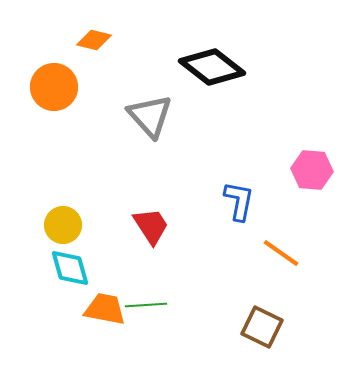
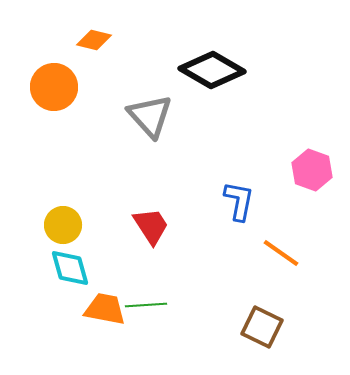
black diamond: moved 3 px down; rotated 8 degrees counterclockwise
pink hexagon: rotated 15 degrees clockwise
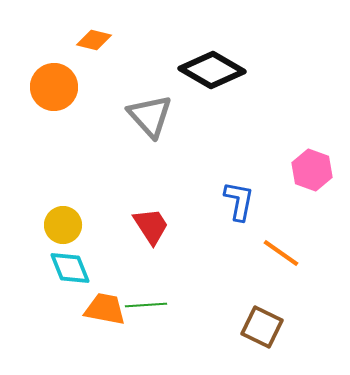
cyan diamond: rotated 6 degrees counterclockwise
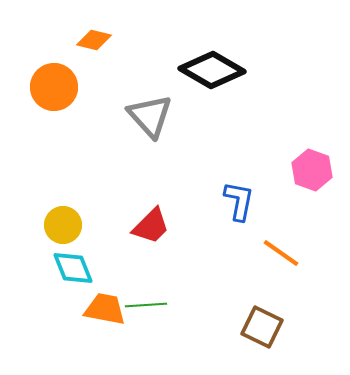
red trapezoid: rotated 78 degrees clockwise
cyan diamond: moved 3 px right
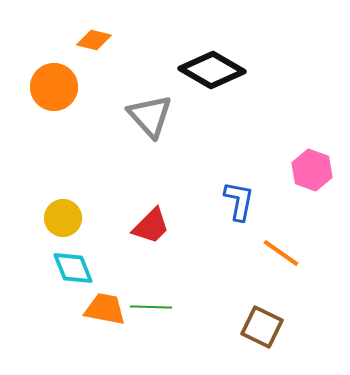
yellow circle: moved 7 px up
green line: moved 5 px right, 2 px down; rotated 6 degrees clockwise
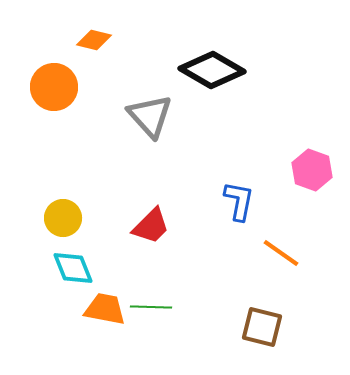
brown square: rotated 12 degrees counterclockwise
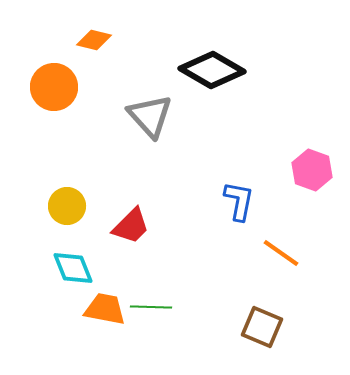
yellow circle: moved 4 px right, 12 px up
red trapezoid: moved 20 px left
brown square: rotated 9 degrees clockwise
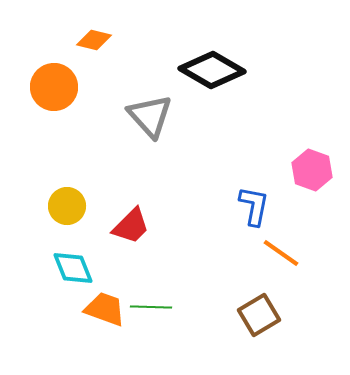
blue L-shape: moved 15 px right, 5 px down
orange trapezoid: rotated 9 degrees clockwise
brown square: moved 3 px left, 12 px up; rotated 36 degrees clockwise
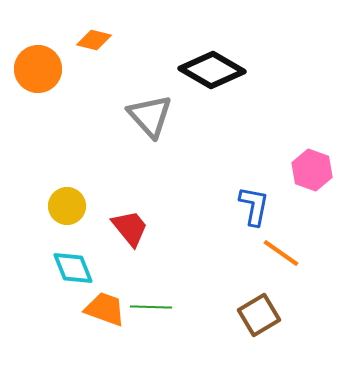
orange circle: moved 16 px left, 18 px up
red trapezoid: moved 1 px left, 2 px down; rotated 84 degrees counterclockwise
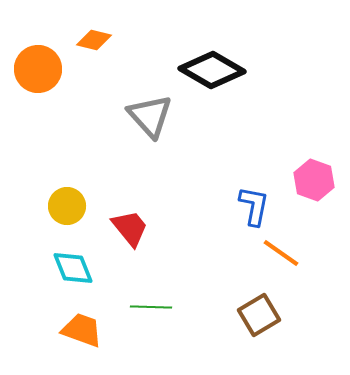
pink hexagon: moved 2 px right, 10 px down
orange trapezoid: moved 23 px left, 21 px down
